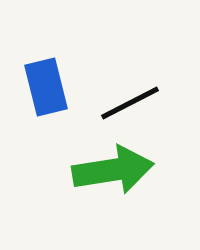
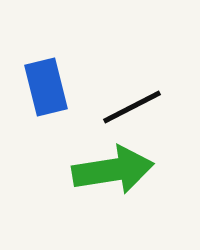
black line: moved 2 px right, 4 px down
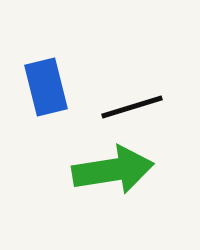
black line: rotated 10 degrees clockwise
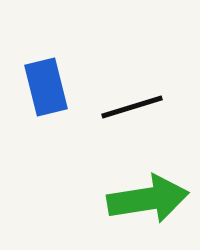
green arrow: moved 35 px right, 29 px down
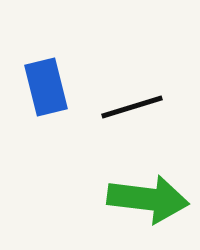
green arrow: rotated 16 degrees clockwise
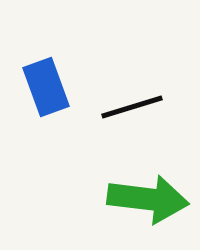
blue rectangle: rotated 6 degrees counterclockwise
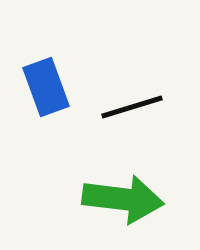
green arrow: moved 25 px left
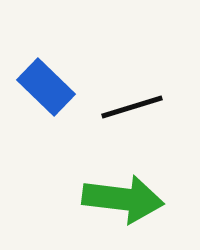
blue rectangle: rotated 26 degrees counterclockwise
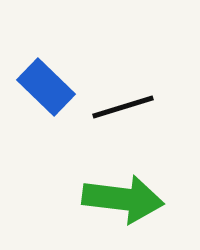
black line: moved 9 px left
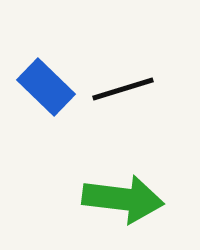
black line: moved 18 px up
